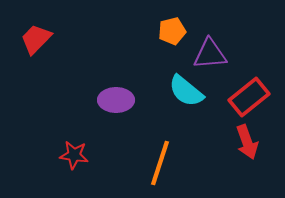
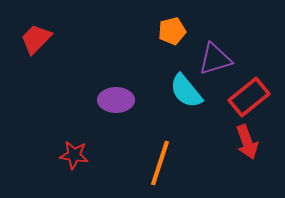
purple triangle: moved 5 px right, 5 px down; rotated 12 degrees counterclockwise
cyan semicircle: rotated 12 degrees clockwise
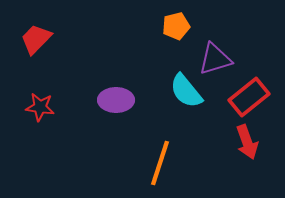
orange pentagon: moved 4 px right, 5 px up
red star: moved 34 px left, 48 px up
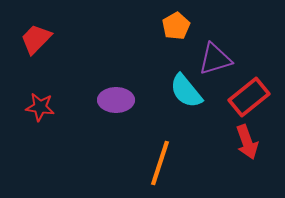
orange pentagon: rotated 16 degrees counterclockwise
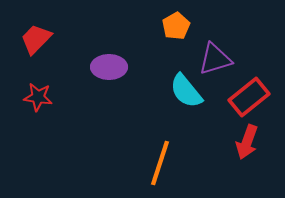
purple ellipse: moved 7 px left, 33 px up
red star: moved 2 px left, 10 px up
red arrow: rotated 40 degrees clockwise
